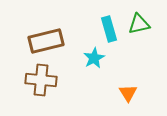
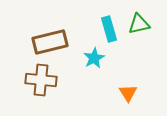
brown rectangle: moved 4 px right, 1 px down
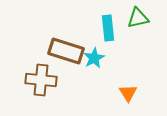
green triangle: moved 1 px left, 6 px up
cyan rectangle: moved 1 px left, 1 px up; rotated 10 degrees clockwise
brown rectangle: moved 16 px right, 9 px down; rotated 32 degrees clockwise
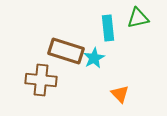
orange triangle: moved 8 px left, 1 px down; rotated 12 degrees counterclockwise
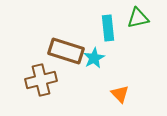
brown cross: rotated 20 degrees counterclockwise
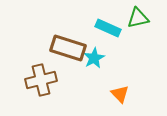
cyan rectangle: rotated 60 degrees counterclockwise
brown rectangle: moved 2 px right, 3 px up
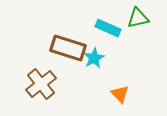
brown cross: moved 4 px down; rotated 24 degrees counterclockwise
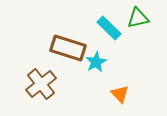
cyan rectangle: moved 1 px right; rotated 20 degrees clockwise
cyan star: moved 2 px right, 4 px down
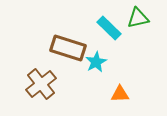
orange triangle: rotated 48 degrees counterclockwise
